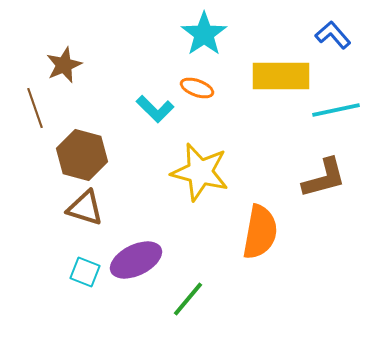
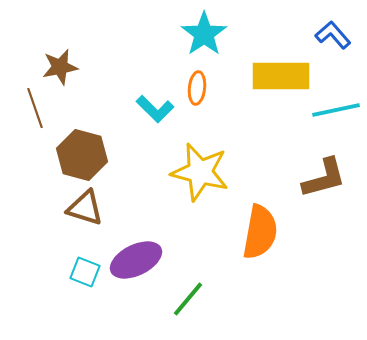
brown star: moved 4 px left, 2 px down; rotated 12 degrees clockwise
orange ellipse: rotated 76 degrees clockwise
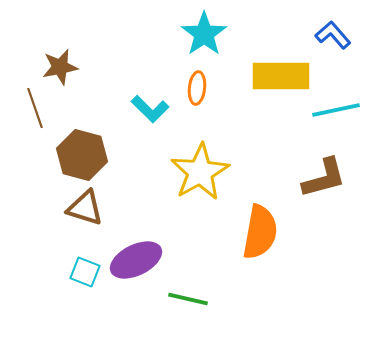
cyan L-shape: moved 5 px left
yellow star: rotated 28 degrees clockwise
green line: rotated 63 degrees clockwise
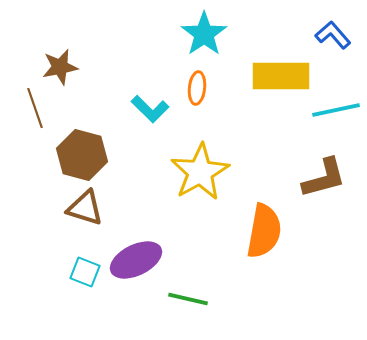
orange semicircle: moved 4 px right, 1 px up
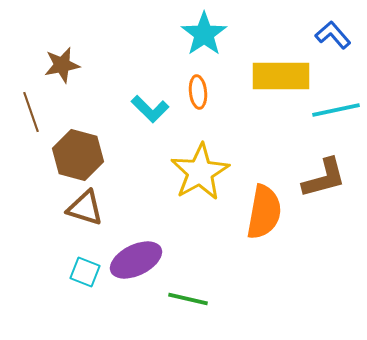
brown star: moved 2 px right, 2 px up
orange ellipse: moved 1 px right, 4 px down; rotated 12 degrees counterclockwise
brown line: moved 4 px left, 4 px down
brown hexagon: moved 4 px left
orange semicircle: moved 19 px up
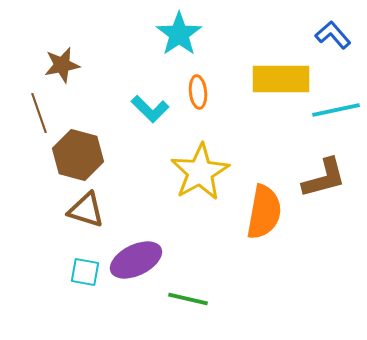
cyan star: moved 25 px left
yellow rectangle: moved 3 px down
brown line: moved 8 px right, 1 px down
brown triangle: moved 1 px right, 2 px down
cyan square: rotated 12 degrees counterclockwise
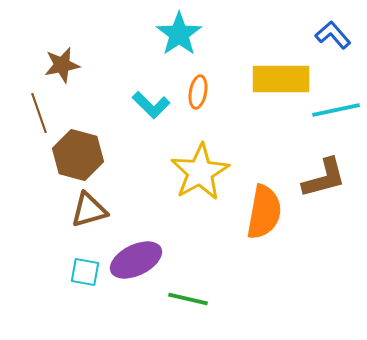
orange ellipse: rotated 16 degrees clockwise
cyan L-shape: moved 1 px right, 4 px up
brown triangle: moved 3 px right; rotated 33 degrees counterclockwise
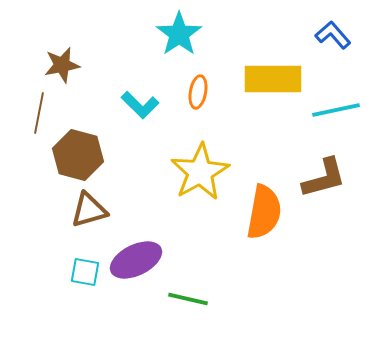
yellow rectangle: moved 8 px left
cyan L-shape: moved 11 px left
brown line: rotated 30 degrees clockwise
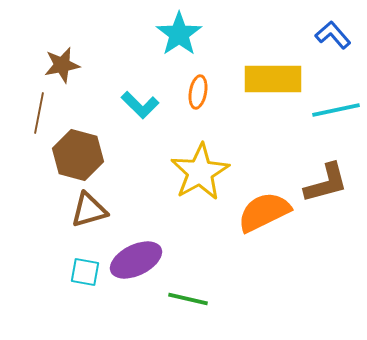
brown L-shape: moved 2 px right, 5 px down
orange semicircle: rotated 126 degrees counterclockwise
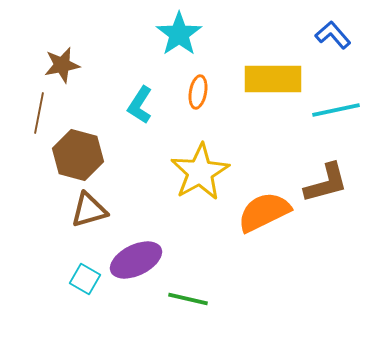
cyan L-shape: rotated 78 degrees clockwise
cyan square: moved 7 px down; rotated 20 degrees clockwise
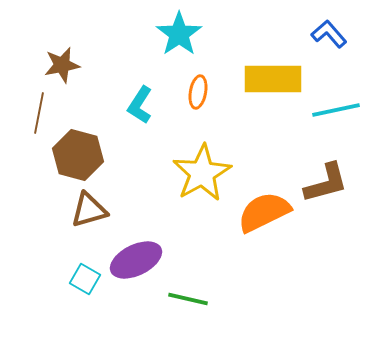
blue L-shape: moved 4 px left, 1 px up
yellow star: moved 2 px right, 1 px down
